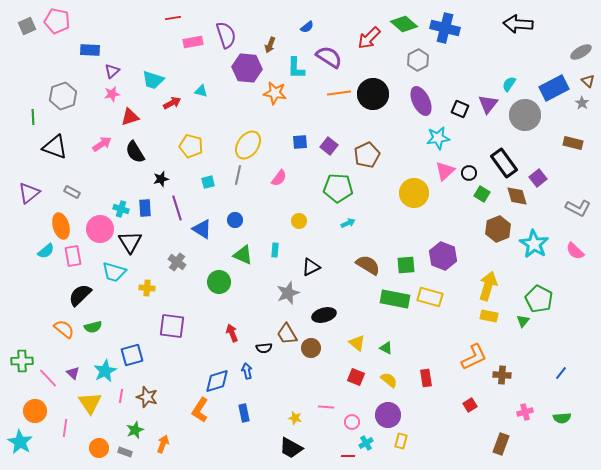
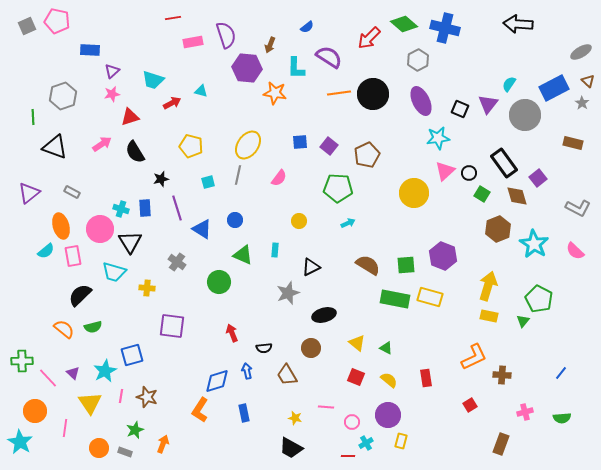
brown trapezoid at (287, 334): moved 41 px down
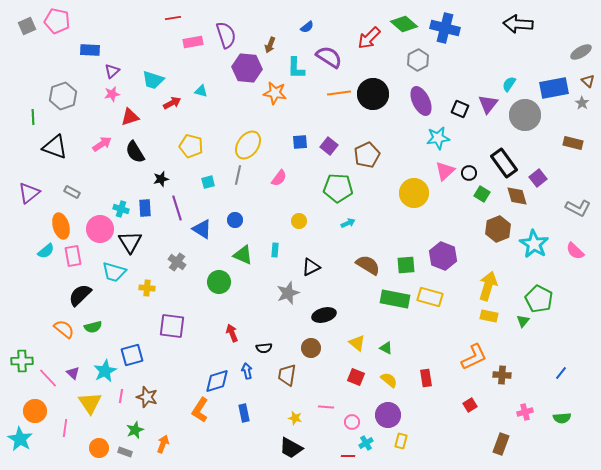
blue rectangle at (554, 88): rotated 16 degrees clockwise
brown trapezoid at (287, 375): rotated 40 degrees clockwise
cyan star at (20, 442): moved 3 px up
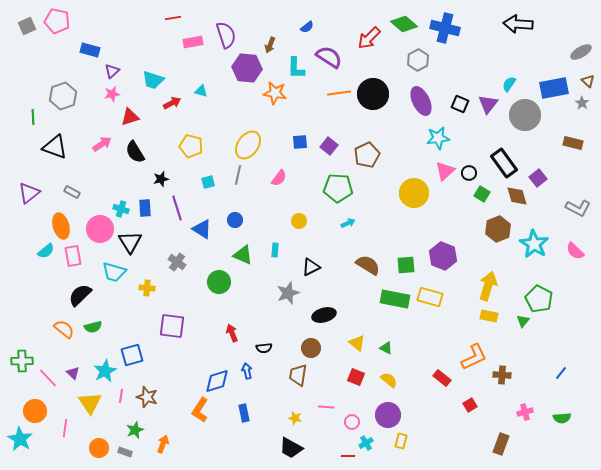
blue rectangle at (90, 50): rotated 12 degrees clockwise
black square at (460, 109): moved 5 px up
brown trapezoid at (287, 375): moved 11 px right
red rectangle at (426, 378): moved 16 px right; rotated 42 degrees counterclockwise
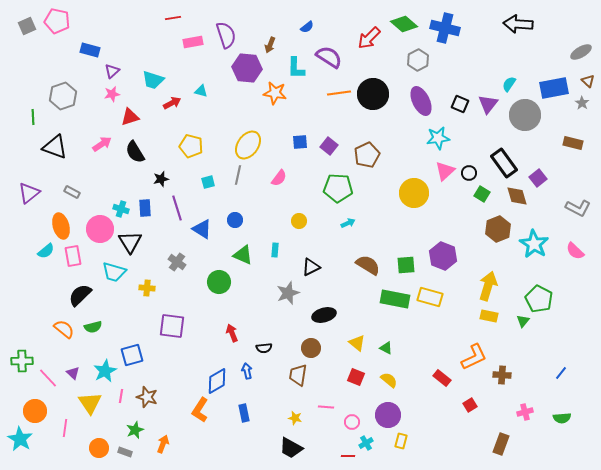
blue diamond at (217, 381): rotated 12 degrees counterclockwise
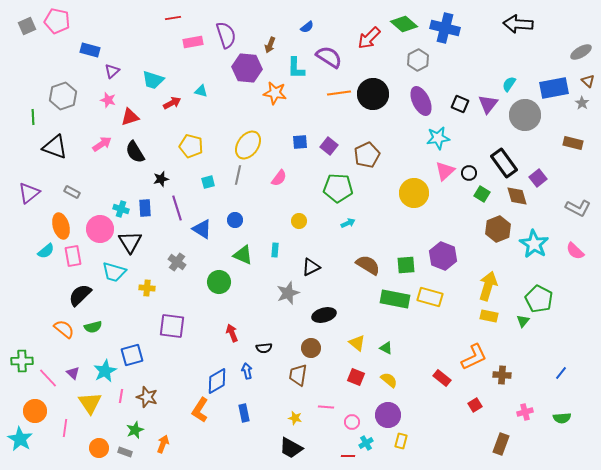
pink star at (112, 94): moved 4 px left, 6 px down; rotated 28 degrees clockwise
red square at (470, 405): moved 5 px right
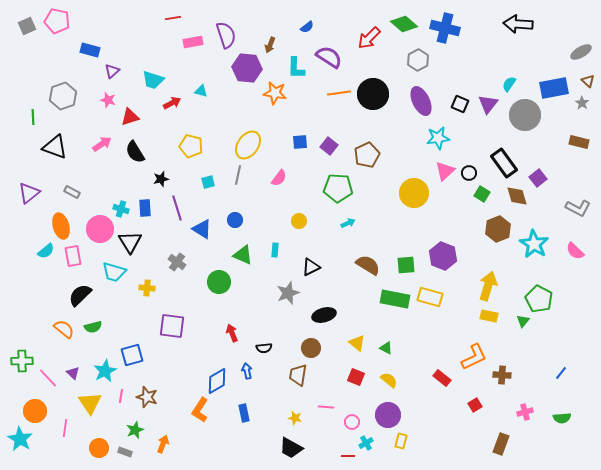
brown rectangle at (573, 143): moved 6 px right, 1 px up
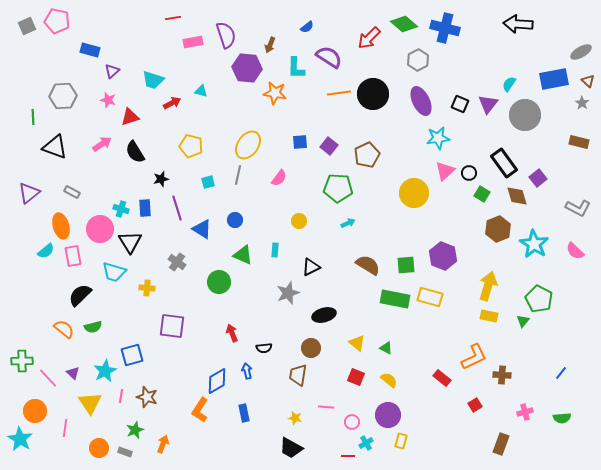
blue rectangle at (554, 88): moved 9 px up
gray hexagon at (63, 96): rotated 16 degrees clockwise
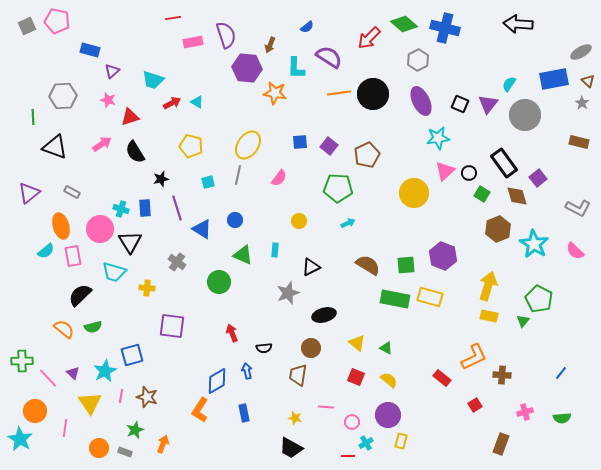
cyan triangle at (201, 91): moved 4 px left, 11 px down; rotated 16 degrees clockwise
